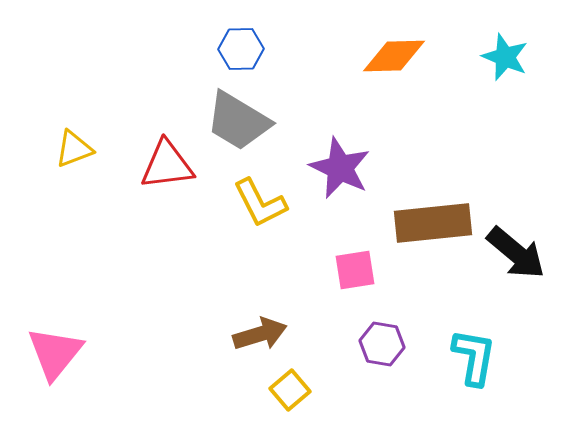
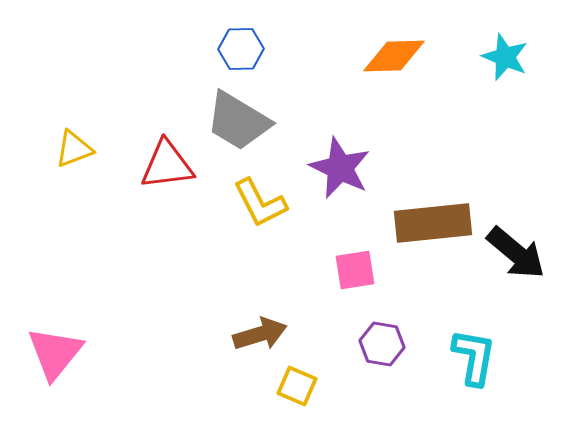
yellow square: moved 7 px right, 4 px up; rotated 27 degrees counterclockwise
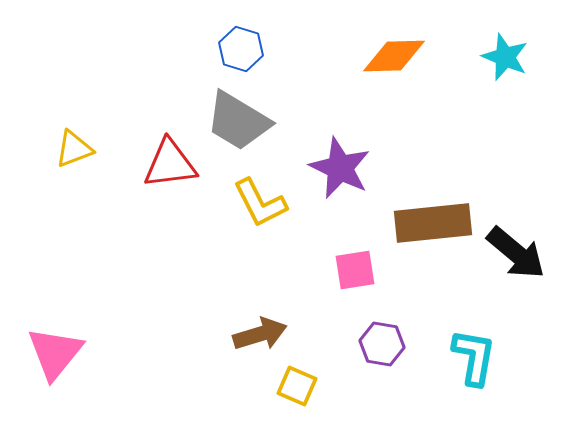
blue hexagon: rotated 18 degrees clockwise
red triangle: moved 3 px right, 1 px up
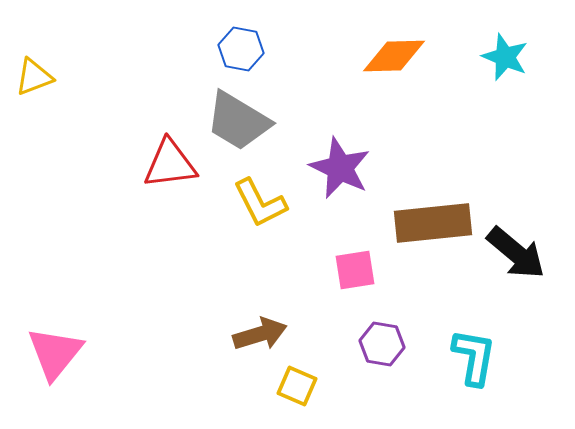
blue hexagon: rotated 6 degrees counterclockwise
yellow triangle: moved 40 px left, 72 px up
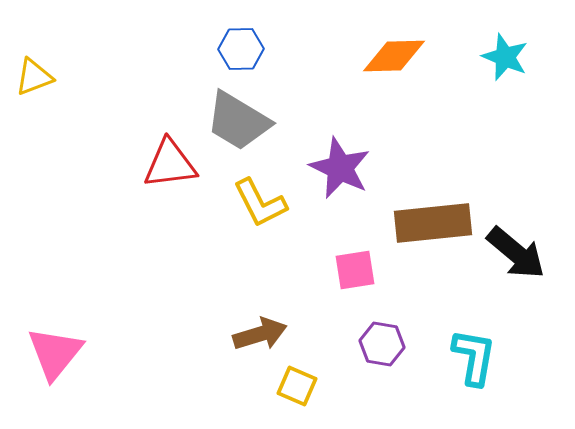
blue hexagon: rotated 12 degrees counterclockwise
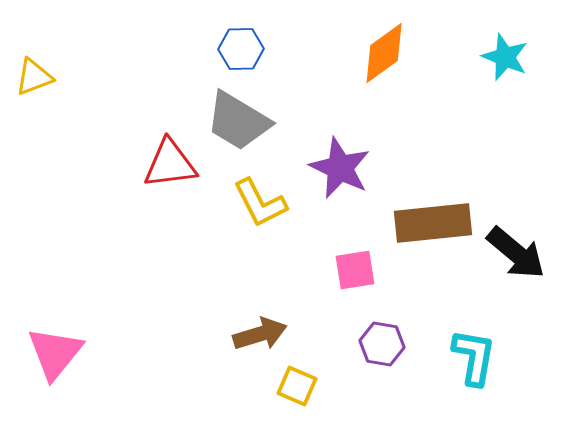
orange diamond: moved 10 px left, 3 px up; rotated 34 degrees counterclockwise
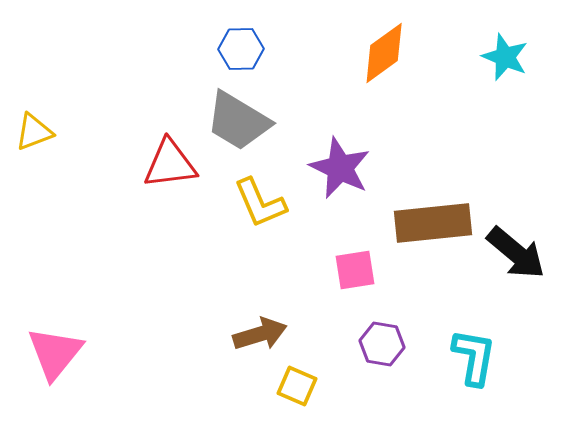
yellow triangle: moved 55 px down
yellow L-shape: rotated 4 degrees clockwise
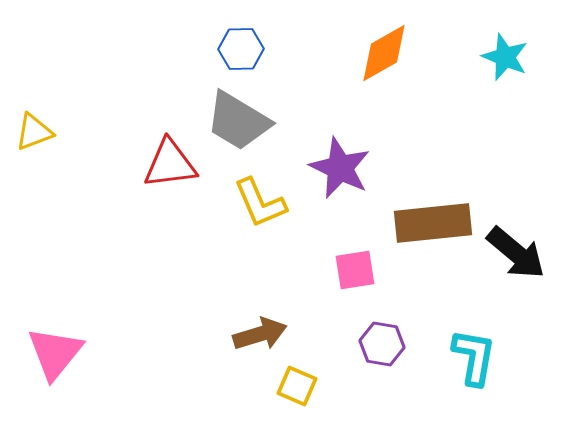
orange diamond: rotated 6 degrees clockwise
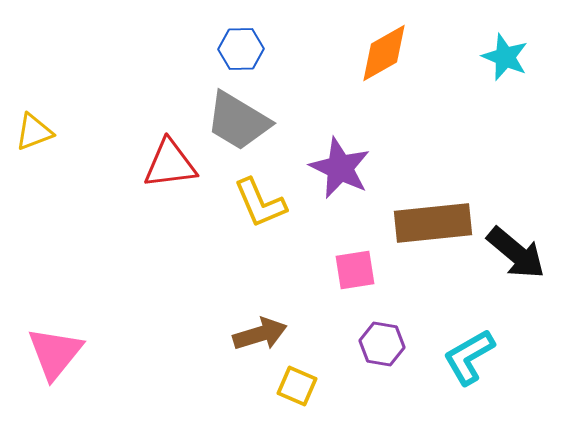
cyan L-shape: moved 5 px left; rotated 130 degrees counterclockwise
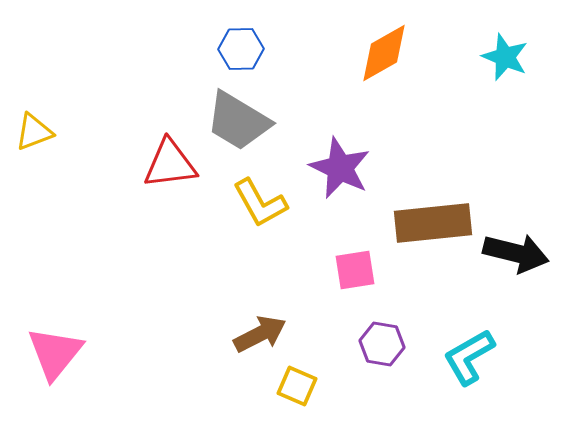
yellow L-shape: rotated 6 degrees counterclockwise
black arrow: rotated 26 degrees counterclockwise
brown arrow: rotated 10 degrees counterclockwise
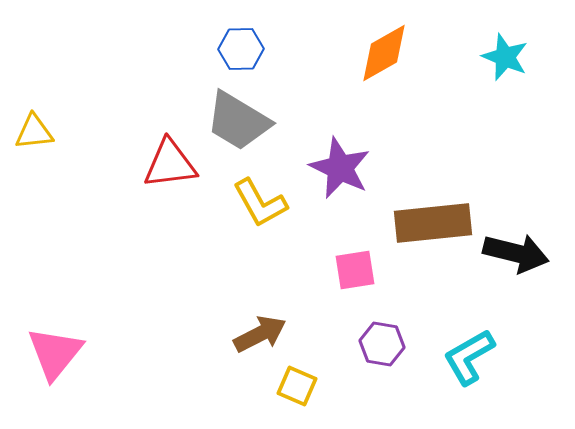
yellow triangle: rotated 15 degrees clockwise
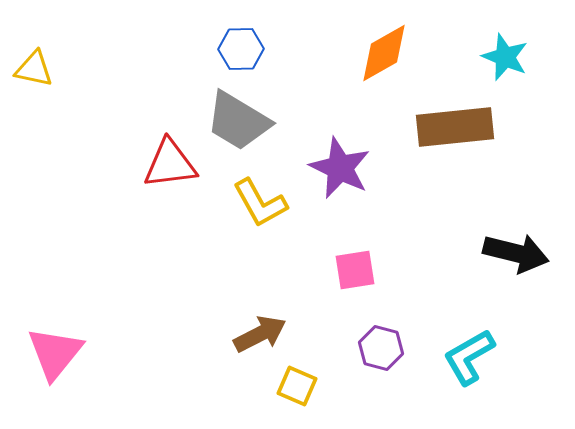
yellow triangle: moved 63 px up; rotated 18 degrees clockwise
brown rectangle: moved 22 px right, 96 px up
purple hexagon: moved 1 px left, 4 px down; rotated 6 degrees clockwise
